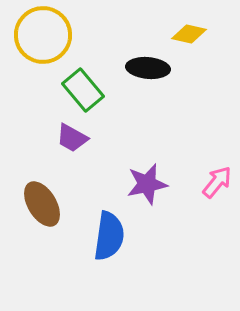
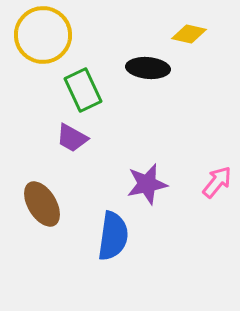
green rectangle: rotated 15 degrees clockwise
blue semicircle: moved 4 px right
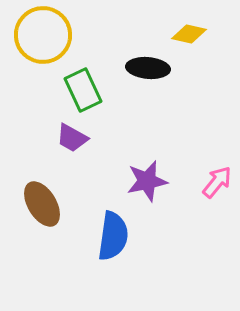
purple star: moved 3 px up
